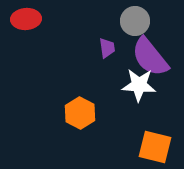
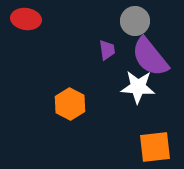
red ellipse: rotated 12 degrees clockwise
purple trapezoid: moved 2 px down
white star: moved 1 px left, 2 px down
orange hexagon: moved 10 px left, 9 px up
orange square: rotated 20 degrees counterclockwise
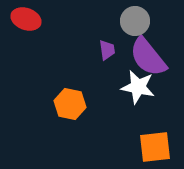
red ellipse: rotated 12 degrees clockwise
purple semicircle: moved 2 px left
white star: rotated 8 degrees clockwise
orange hexagon: rotated 16 degrees counterclockwise
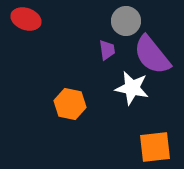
gray circle: moved 9 px left
purple semicircle: moved 4 px right, 2 px up
white star: moved 6 px left, 1 px down
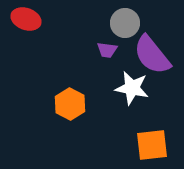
gray circle: moved 1 px left, 2 px down
purple trapezoid: rotated 105 degrees clockwise
orange hexagon: rotated 16 degrees clockwise
orange square: moved 3 px left, 2 px up
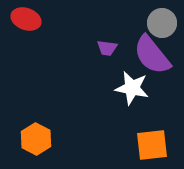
gray circle: moved 37 px right
purple trapezoid: moved 2 px up
orange hexagon: moved 34 px left, 35 px down
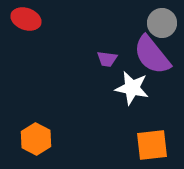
purple trapezoid: moved 11 px down
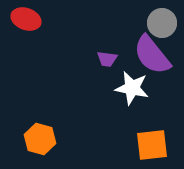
orange hexagon: moved 4 px right; rotated 12 degrees counterclockwise
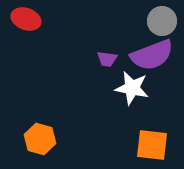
gray circle: moved 2 px up
purple semicircle: rotated 72 degrees counterclockwise
orange square: rotated 12 degrees clockwise
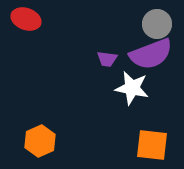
gray circle: moved 5 px left, 3 px down
purple semicircle: moved 1 px left, 1 px up
orange hexagon: moved 2 px down; rotated 20 degrees clockwise
